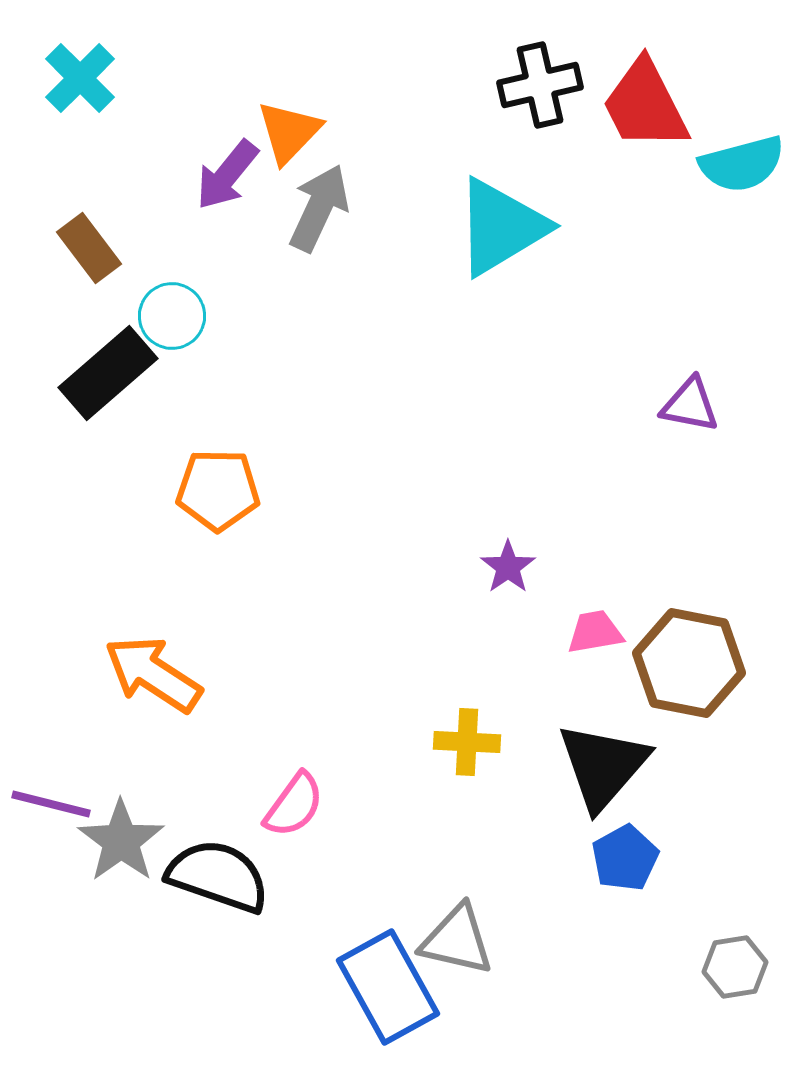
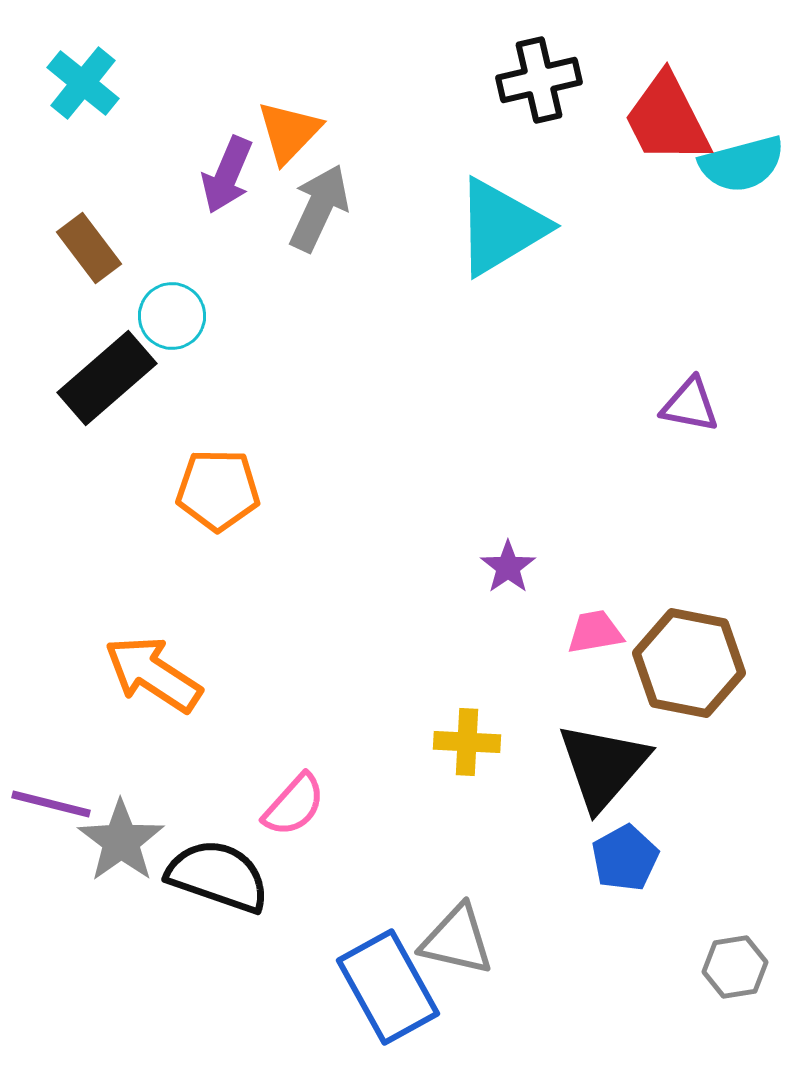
cyan cross: moved 3 px right, 5 px down; rotated 6 degrees counterclockwise
black cross: moved 1 px left, 5 px up
red trapezoid: moved 22 px right, 14 px down
purple arrow: rotated 16 degrees counterclockwise
black rectangle: moved 1 px left, 5 px down
pink semicircle: rotated 6 degrees clockwise
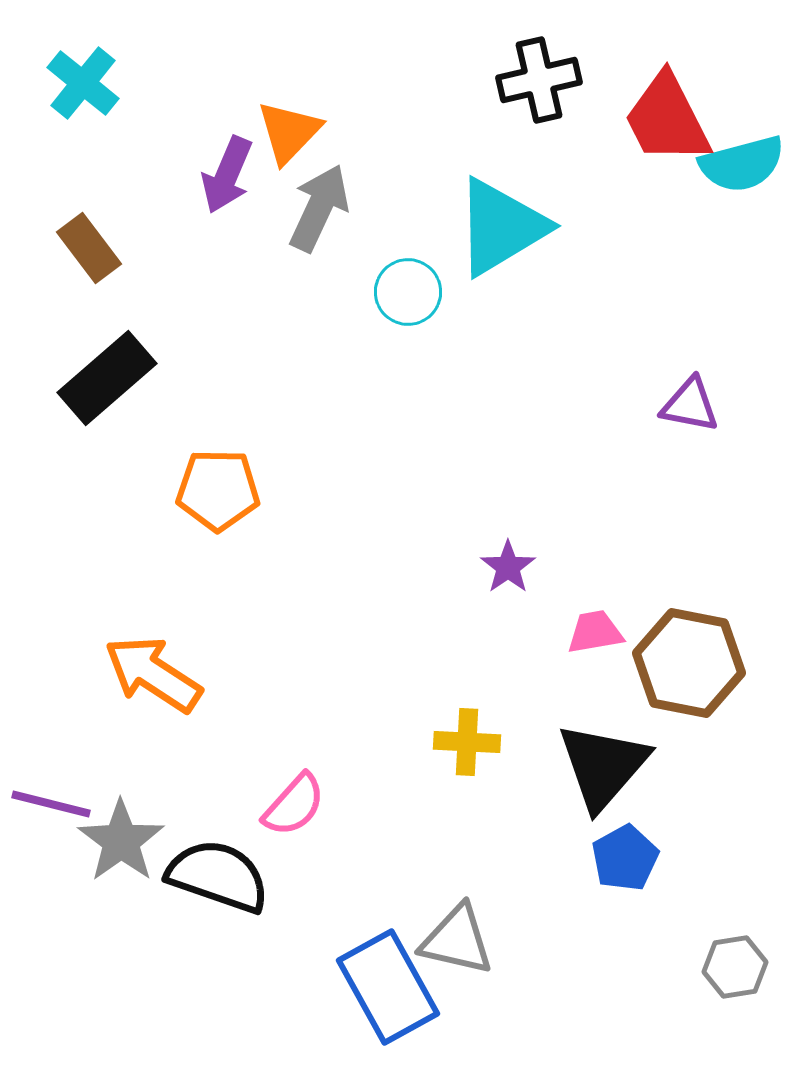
cyan circle: moved 236 px right, 24 px up
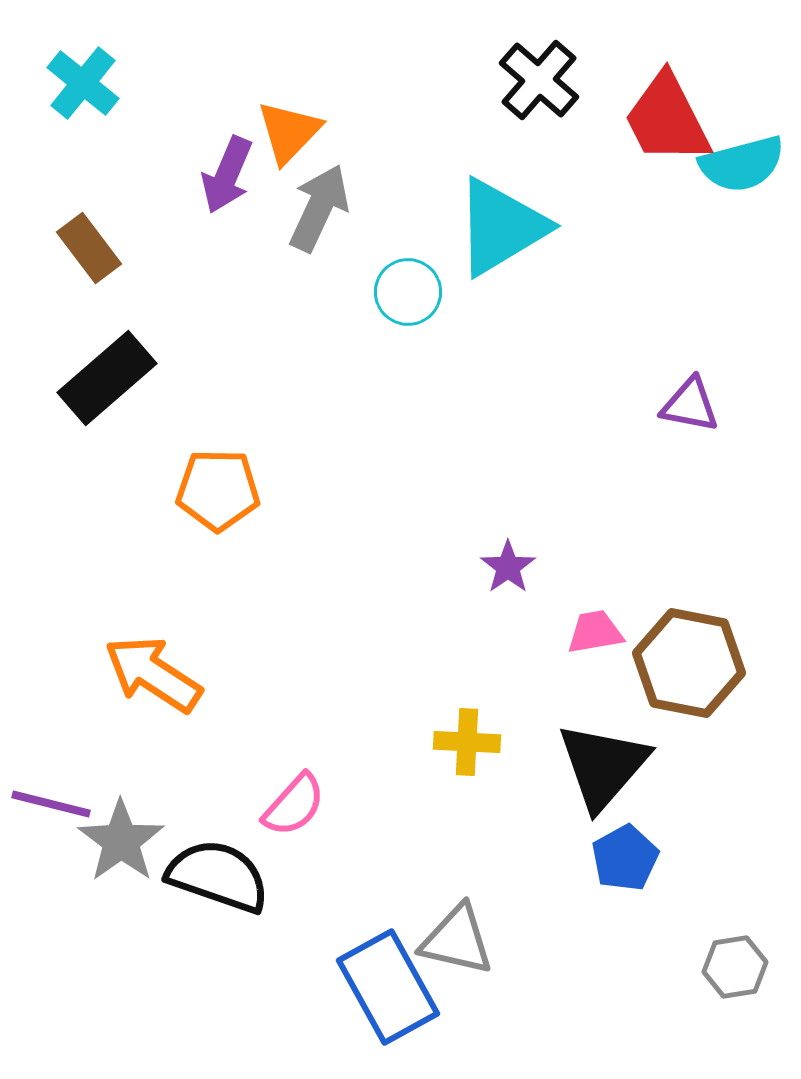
black cross: rotated 36 degrees counterclockwise
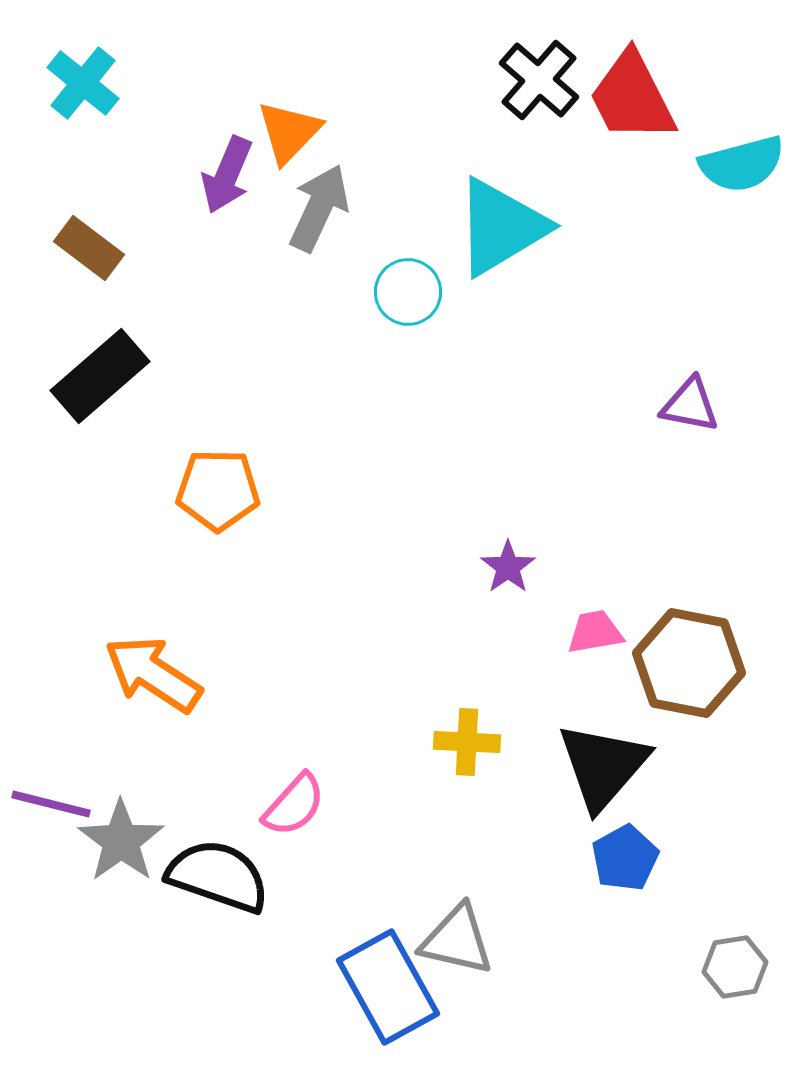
red trapezoid: moved 35 px left, 22 px up
brown rectangle: rotated 16 degrees counterclockwise
black rectangle: moved 7 px left, 2 px up
